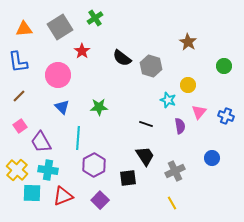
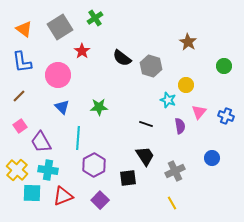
orange triangle: rotated 42 degrees clockwise
blue L-shape: moved 4 px right
yellow circle: moved 2 px left
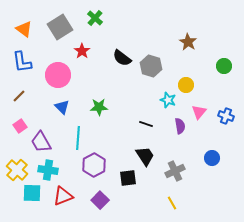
green cross: rotated 14 degrees counterclockwise
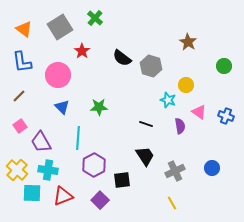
pink triangle: rotated 35 degrees counterclockwise
blue circle: moved 10 px down
black square: moved 6 px left, 2 px down
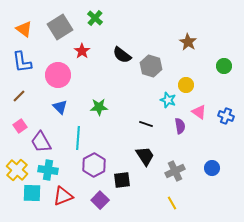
black semicircle: moved 3 px up
blue triangle: moved 2 px left
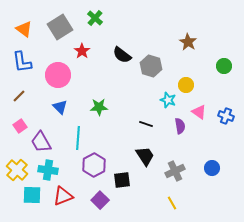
cyan square: moved 2 px down
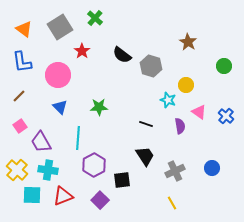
blue cross: rotated 21 degrees clockwise
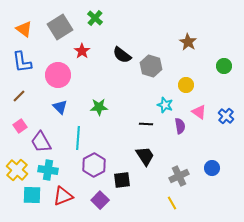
cyan star: moved 3 px left, 5 px down
black line: rotated 16 degrees counterclockwise
gray cross: moved 4 px right, 5 px down
